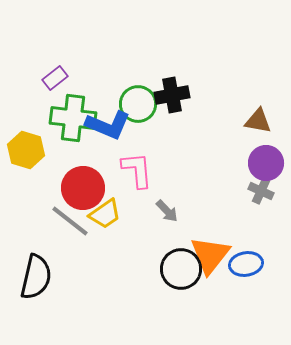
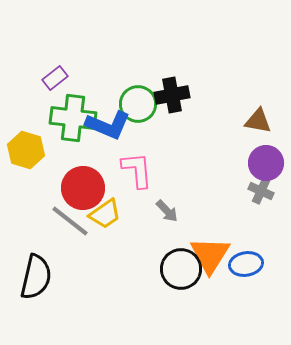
orange triangle: rotated 6 degrees counterclockwise
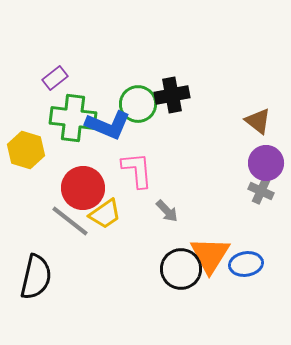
brown triangle: rotated 28 degrees clockwise
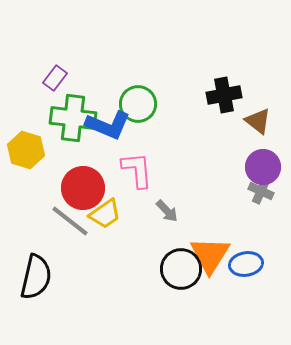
purple rectangle: rotated 15 degrees counterclockwise
black cross: moved 52 px right
purple circle: moved 3 px left, 4 px down
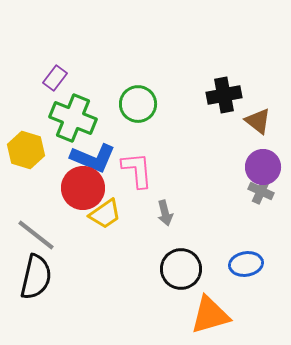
green cross: rotated 15 degrees clockwise
blue L-shape: moved 15 px left, 33 px down
gray arrow: moved 2 px left, 2 px down; rotated 30 degrees clockwise
gray line: moved 34 px left, 14 px down
orange triangle: moved 60 px down; rotated 42 degrees clockwise
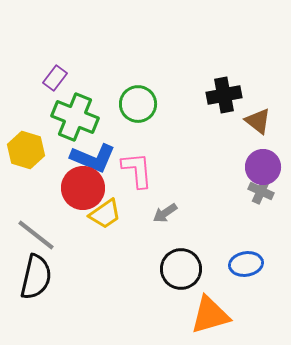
green cross: moved 2 px right, 1 px up
gray arrow: rotated 70 degrees clockwise
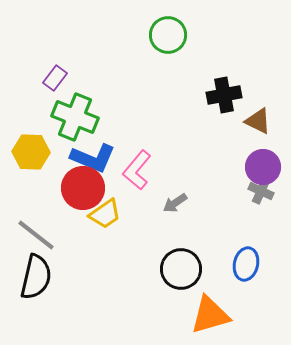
green circle: moved 30 px right, 69 px up
brown triangle: rotated 12 degrees counterclockwise
yellow hexagon: moved 5 px right, 2 px down; rotated 15 degrees counterclockwise
pink L-shape: rotated 135 degrees counterclockwise
gray arrow: moved 10 px right, 10 px up
blue ellipse: rotated 68 degrees counterclockwise
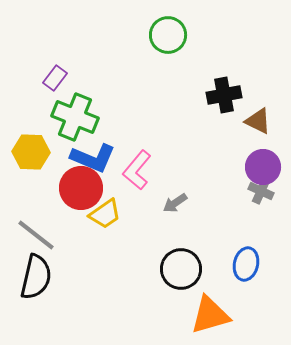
red circle: moved 2 px left
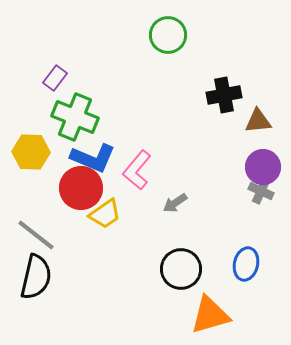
brown triangle: rotated 32 degrees counterclockwise
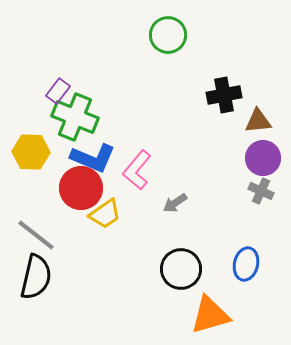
purple rectangle: moved 3 px right, 13 px down
purple circle: moved 9 px up
